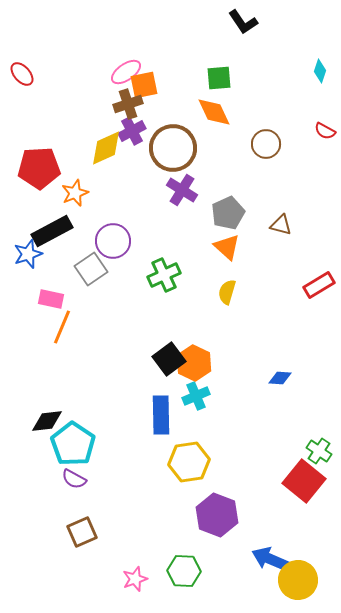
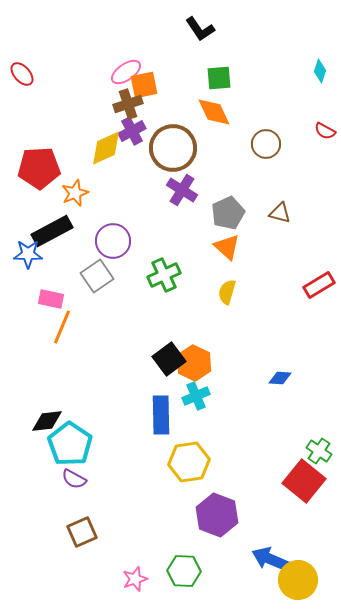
black L-shape at (243, 22): moved 43 px left, 7 px down
brown triangle at (281, 225): moved 1 px left, 12 px up
blue star at (28, 254): rotated 20 degrees clockwise
gray square at (91, 269): moved 6 px right, 7 px down
cyan pentagon at (73, 444): moved 3 px left
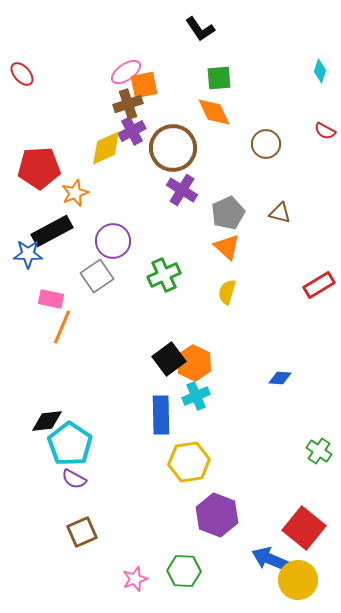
red square at (304, 481): moved 47 px down
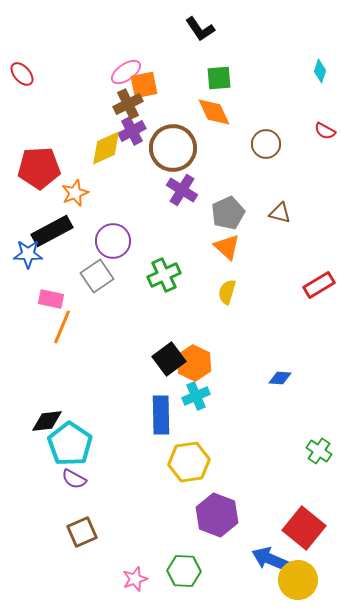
brown cross at (128, 104): rotated 8 degrees counterclockwise
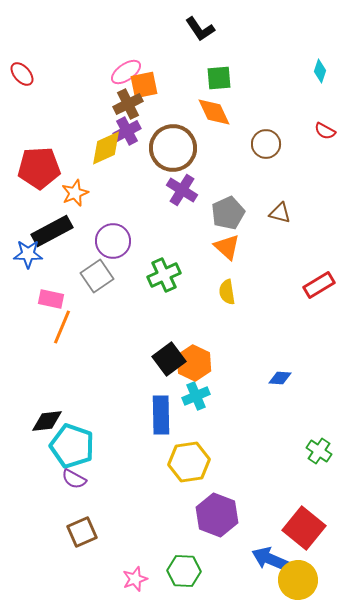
purple cross at (132, 131): moved 5 px left
yellow semicircle at (227, 292): rotated 25 degrees counterclockwise
cyan pentagon at (70, 444): moved 2 px right, 2 px down; rotated 15 degrees counterclockwise
